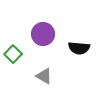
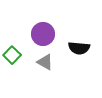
green square: moved 1 px left, 1 px down
gray triangle: moved 1 px right, 14 px up
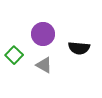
green square: moved 2 px right
gray triangle: moved 1 px left, 3 px down
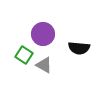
green square: moved 10 px right; rotated 12 degrees counterclockwise
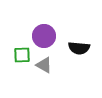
purple circle: moved 1 px right, 2 px down
green square: moved 2 px left; rotated 36 degrees counterclockwise
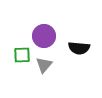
gray triangle: rotated 42 degrees clockwise
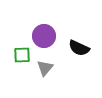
black semicircle: rotated 20 degrees clockwise
gray triangle: moved 1 px right, 3 px down
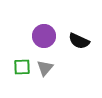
black semicircle: moved 7 px up
green square: moved 12 px down
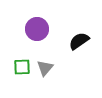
purple circle: moved 7 px left, 7 px up
black semicircle: rotated 120 degrees clockwise
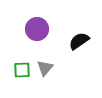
green square: moved 3 px down
